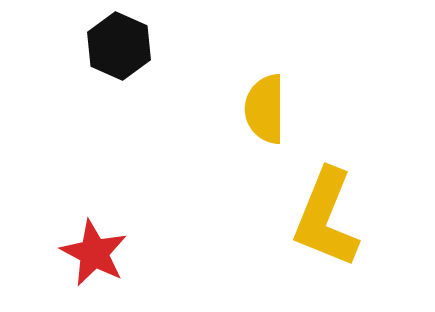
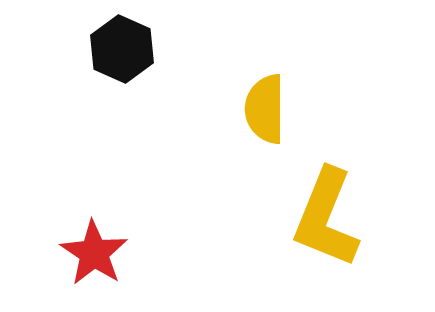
black hexagon: moved 3 px right, 3 px down
red star: rotated 6 degrees clockwise
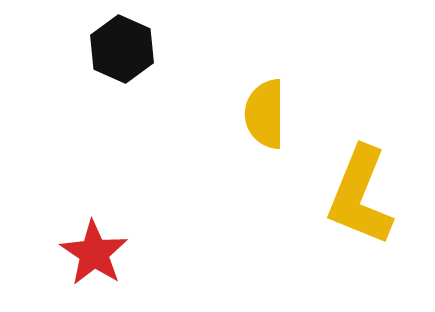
yellow semicircle: moved 5 px down
yellow L-shape: moved 34 px right, 22 px up
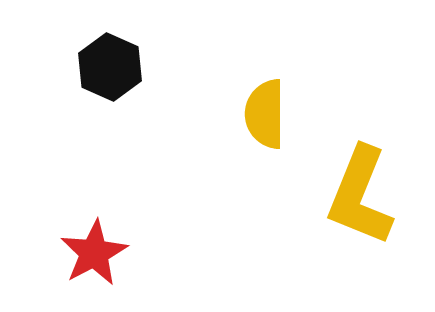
black hexagon: moved 12 px left, 18 px down
red star: rotated 10 degrees clockwise
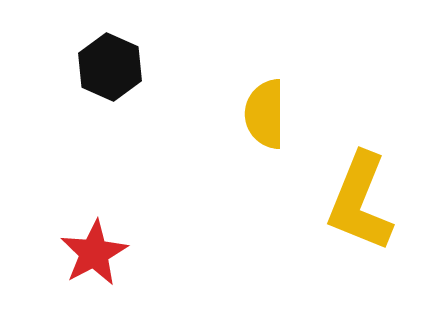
yellow L-shape: moved 6 px down
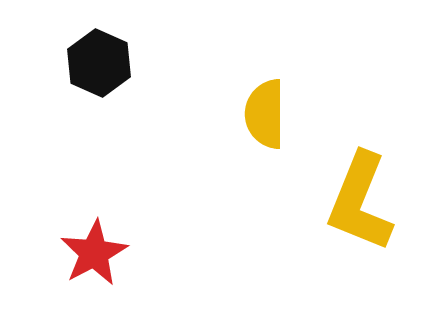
black hexagon: moved 11 px left, 4 px up
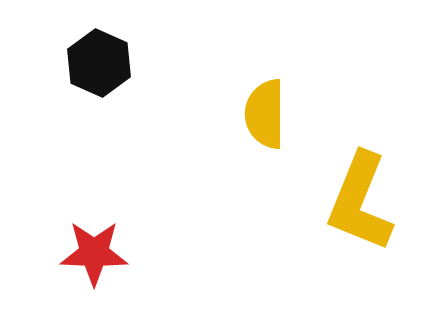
red star: rotated 30 degrees clockwise
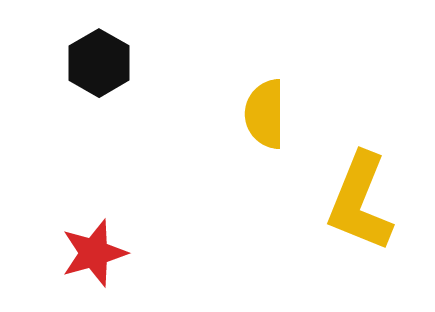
black hexagon: rotated 6 degrees clockwise
red star: rotated 18 degrees counterclockwise
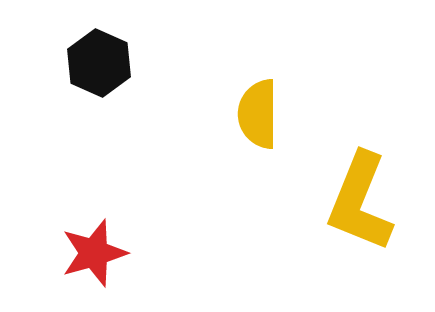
black hexagon: rotated 6 degrees counterclockwise
yellow semicircle: moved 7 px left
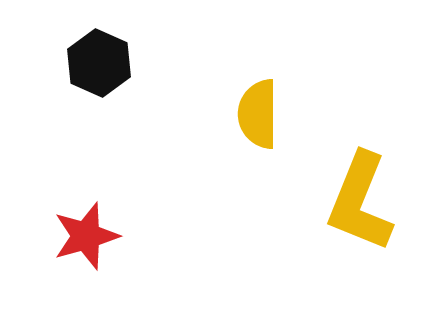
red star: moved 8 px left, 17 px up
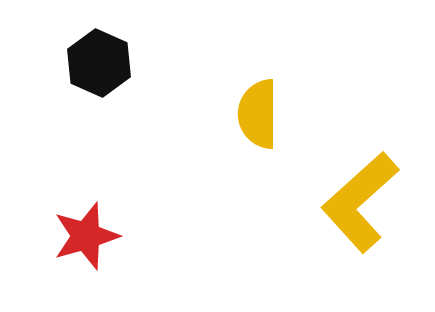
yellow L-shape: rotated 26 degrees clockwise
